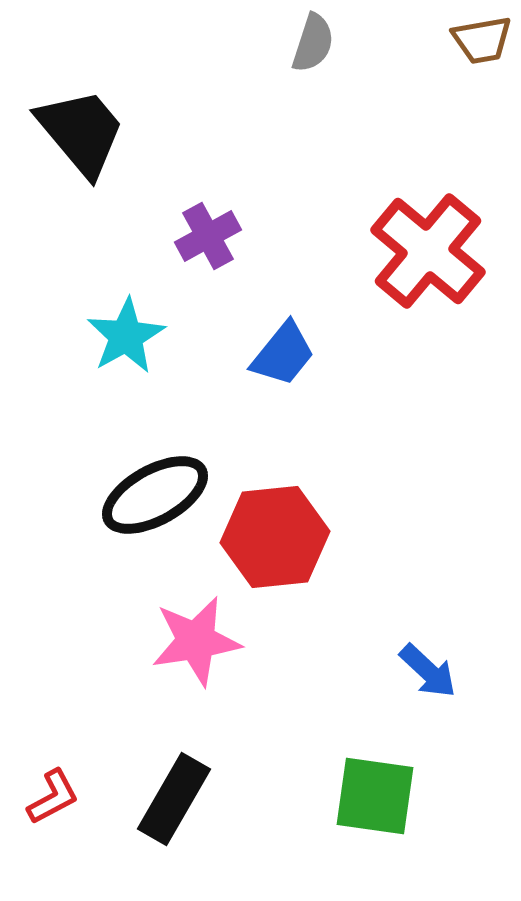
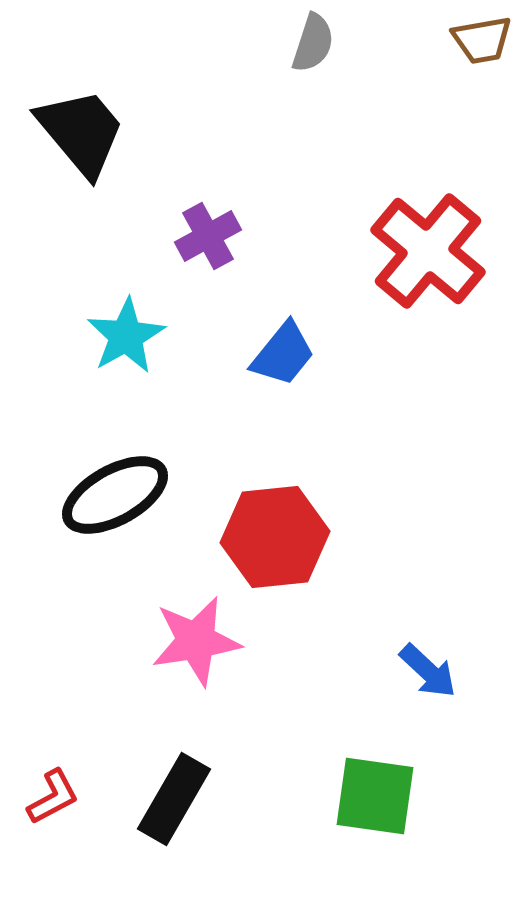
black ellipse: moved 40 px left
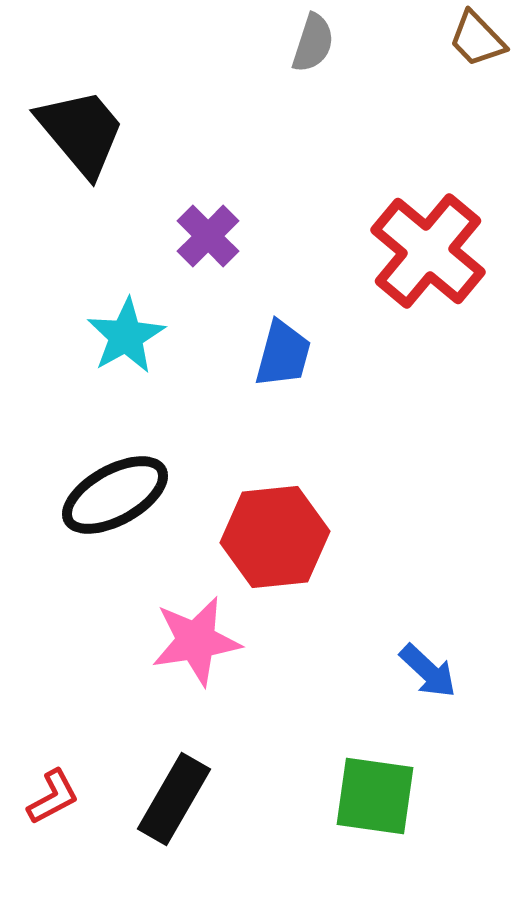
brown trapezoid: moved 5 px left, 1 px up; rotated 56 degrees clockwise
purple cross: rotated 16 degrees counterclockwise
blue trapezoid: rotated 24 degrees counterclockwise
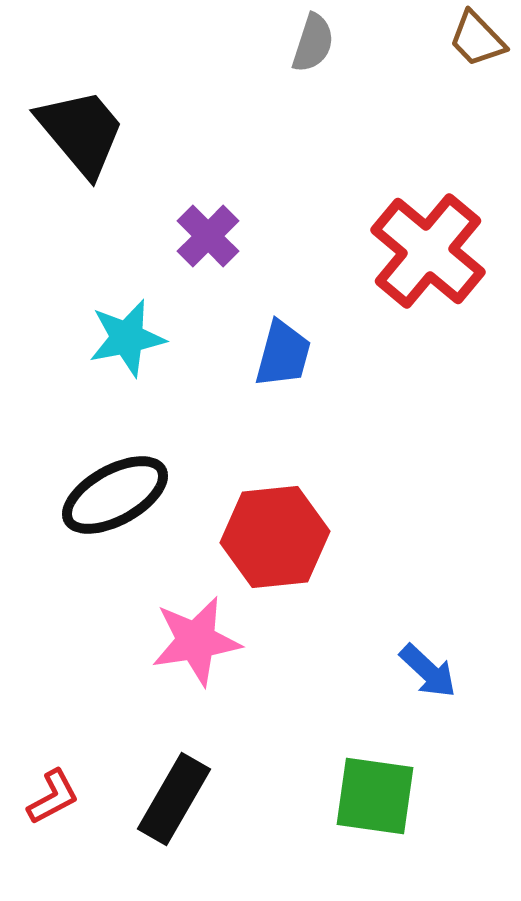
cyan star: moved 1 px right, 2 px down; rotated 18 degrees clockwise
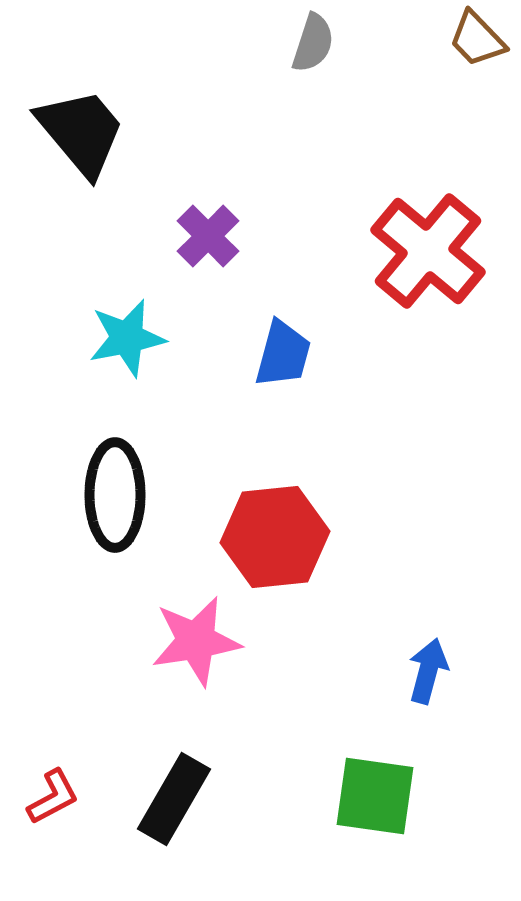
black ellipse: rotated 61 degrees counterclockwise
blue arrow: rotated 118 degrees counterclockwise
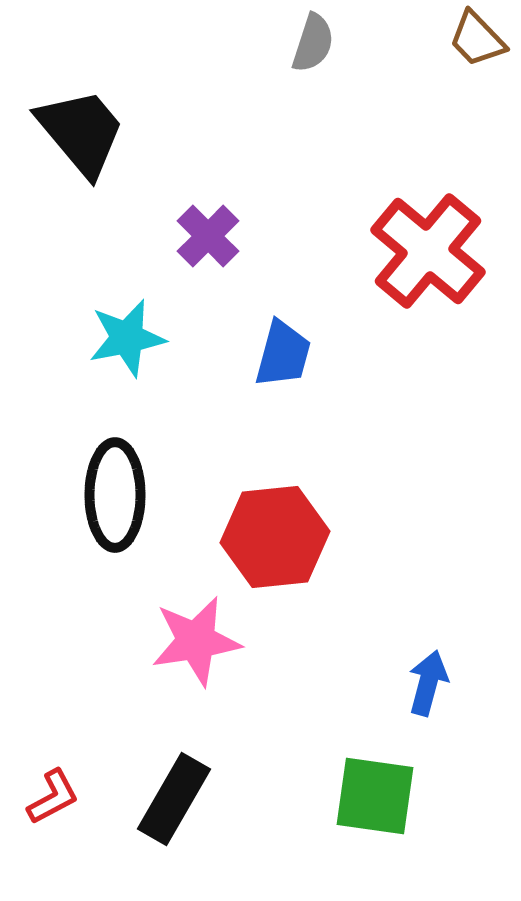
blue arrow: moved 12 px down
